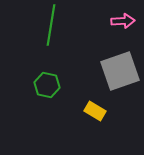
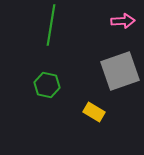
yellow rectangle: moved 1 px left, 1 px down
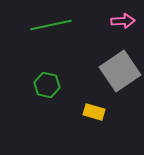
green line: rotated 69 degrees clockwise
gray square: rotated 15 degrees counterclockwise
yellow rectangle: rotated 15 degrees counterclockwise
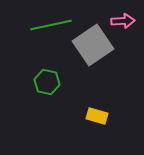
gray square: moved 27 px left, 26 px up
green hexagon: moved 3 px up
yellow rectangle: moved 3 px right, 4 px down
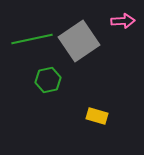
green line: moved 19 px left, 14 px down
gray square: moved 14 px left, 4 px up
green hexagon: moved 1 px right, 2 px up; rotated 25 degrees counterclockwise
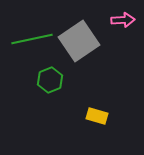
pink arrow: moved 1 px up
green hexagon: moved 2 px right; rotated 10 degrees counterclockwise
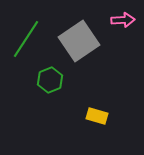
green line: moved 6 px left; rotated 45 degrees counterclockwise
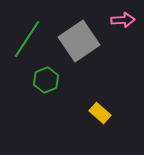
green line: moved 1 px right
green hexagon: moved 4 px left
yellow rectangle: moved 3 px right, 3 px up; rotated 25 degrees clockwise
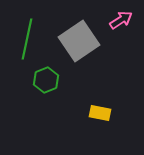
pink arrow: moved 2 px left; rotated 30 degrees counterclockwise
green line: rotated 21 degrees counterclockwise
yellow rectangle: rotated 30 degrees counterclockwise
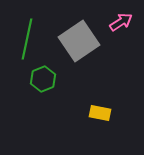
pink arrow: moved 2 px down
green hexagon: moved 3 px left, 1 px up
